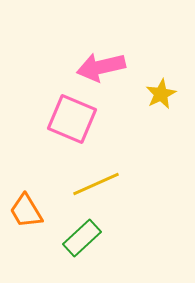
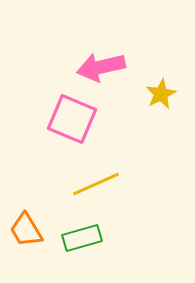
orange trapezoid: moved 19 px down
green rectangle: rotated 27 degrees clockwise
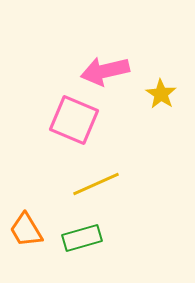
pink arrow: moved 4 px right, 4 px down
yellow star: rotated 12 degrees counterclockwise
pink square: moved 2 px right, 1 px down
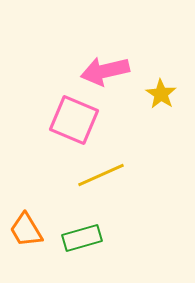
yellow line: moved 5 px right, 9 px up
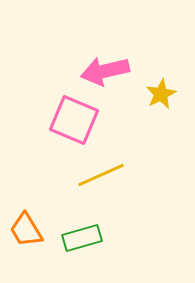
yellow star: rotated 12 degrees clockwise
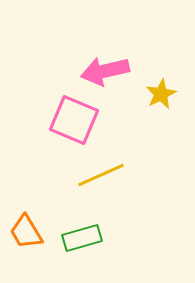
orange trapezoid: moved 2 px down
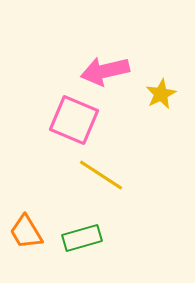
yellow line: rotated 57 degrees clockwise
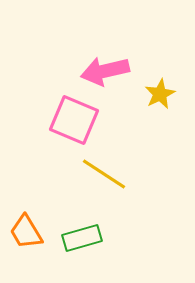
yellow star: moved 1 px left
yellow line: moved 3 px right, 1 px up
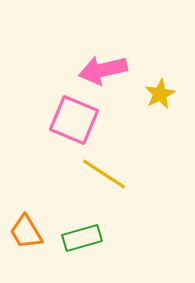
pink arrow: moved 2 px left, 1 px up
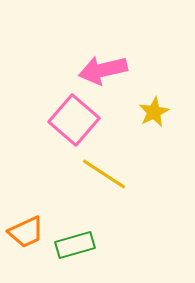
yellow star: moved 6 px left, 18 px down
pink square: rotated 18 degrees clockwise
orange trapezoid: rotated 84 degrees counterclockwise
green rectangle: moved 7 px left, 7 px down
